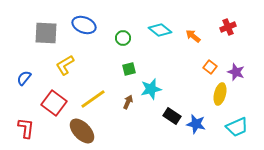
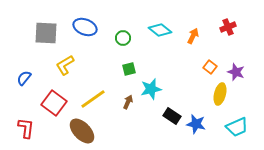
blue ellipse: moved 1 px right, 2 px down
orange arrow: rotated 77 degrees clockwise
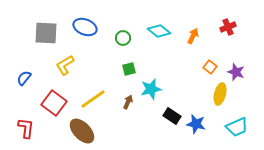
cyan diamond: moved 1 px left, 1 px down
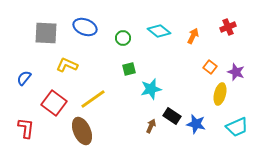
yellow L-shape: moved 2 px right; rotated 55 degrees clockwise
brown arrow: moved 23 px right, 24 px down
brown ellipse: rotated 20 degrees clockwise
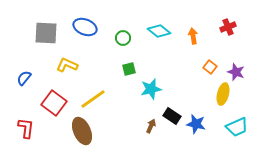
orange arrow: rotated 35 degrees counterclockwise
yellow ellipse: moved 3 px right
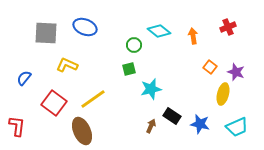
green circle: moved 11 px right, 7 px down
blue star: moved 4 px right
red L-shape: moved 9 px left, 2 px up
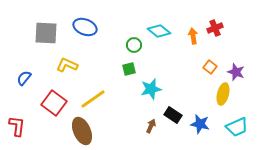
red cross: moved 13 px left, 1 px down
black rectangle: moved 1 px right, 1 px up
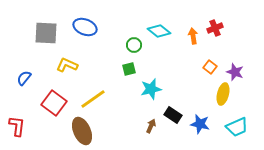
purple star: moved 1 px left
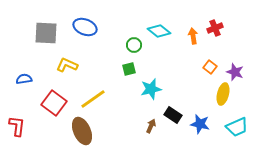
blue semicircle: moved 1 px down; rotated 42 degrees clockwise
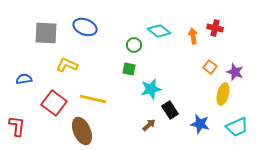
red cross: rotated 35 degrees clockwise
green square: rotated 24 degrees clockwise
yellow line: rotated 48 degrees clockwise
black rectangle: moved 3 px left, 5 px up; rotated 24 degrees clockwise
brown arrow: moved 2 px left, 1 px up; rotated 24 degrees clockwise
